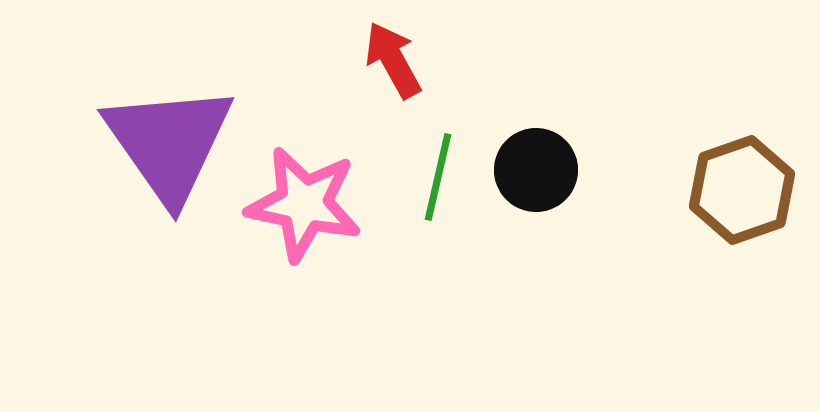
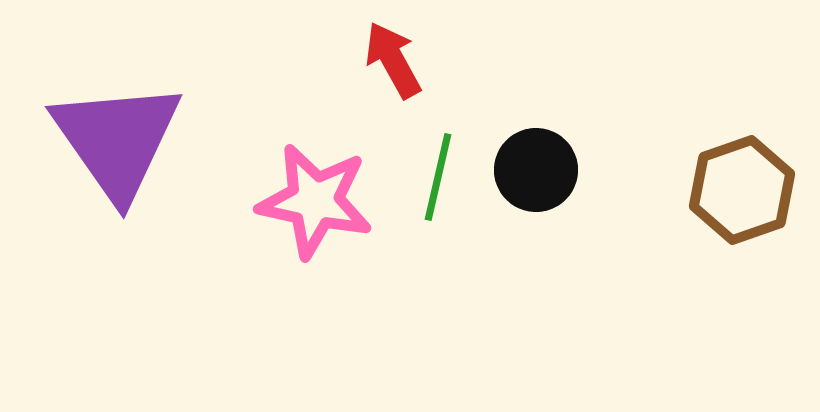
purple triangle: moved 52 px left, 3 px up
pink star: moved 11 px right, 3 px up
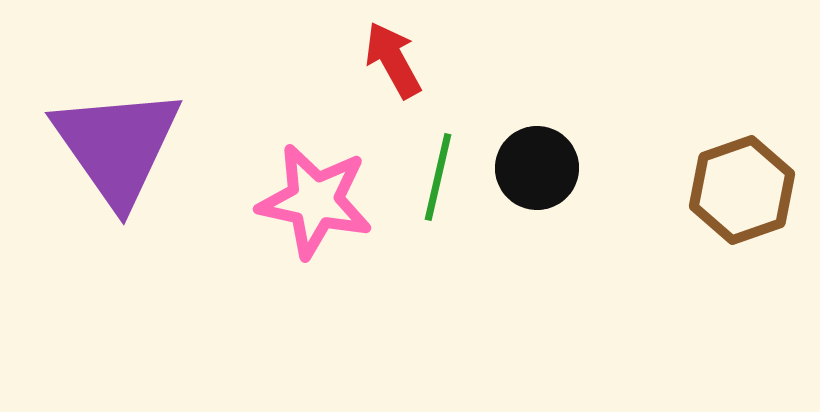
purple triangle: moved 6 px down
black circle: moved 1 px right, 2 px up
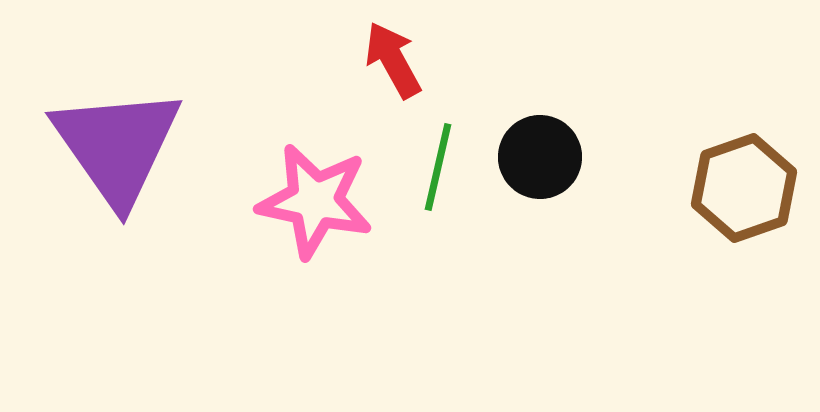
black circle: moved 3 px right, 11 px up
green line: moved 10 px up
brown hexagon: moved 2 px right, 2 px up
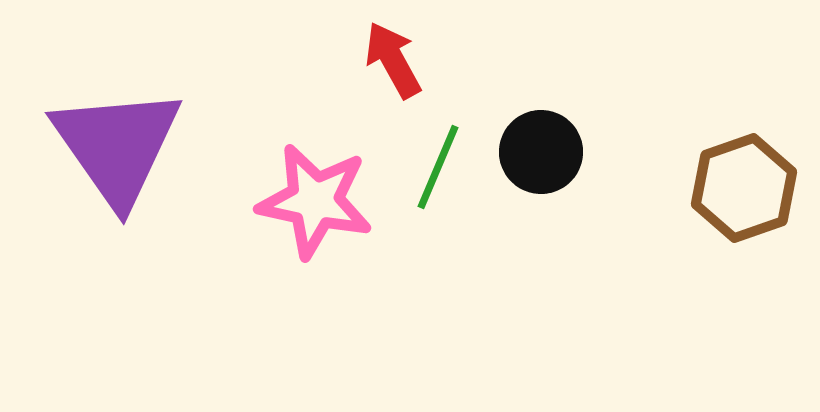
black circle: moved 1 px right, 5 px up
green line: rotated 10 degrees clockwise
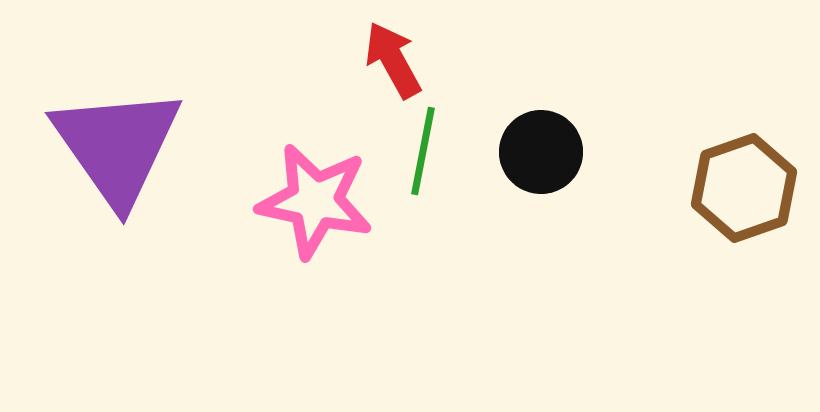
green line: moved 15 px left, 16 px up; rotated 12 degrees counterclockwise
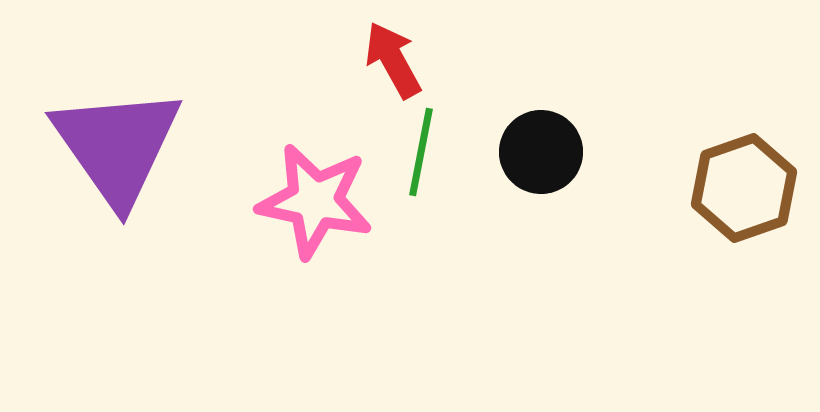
green line: moved 2 px left, 1 px down
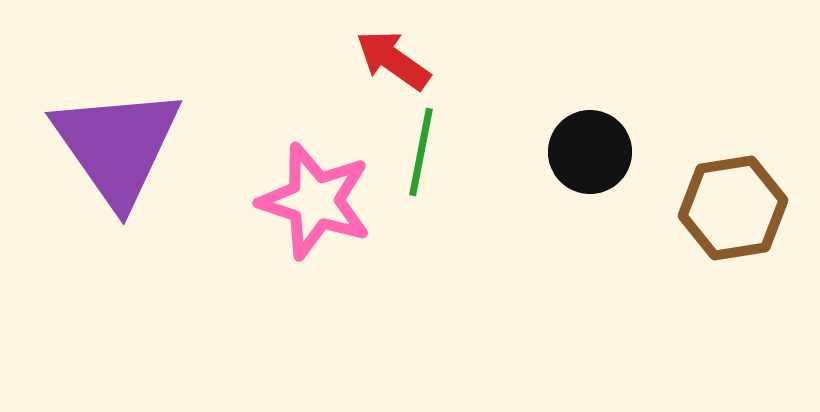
red arrow: rotated 26 degrees counterclockwise
black circle: moved 49 px right
brown hexagon: moved 11 px left, 20 px down; rotated 10 degrees clockwise
pink star: rotated 6 degrees clockwise
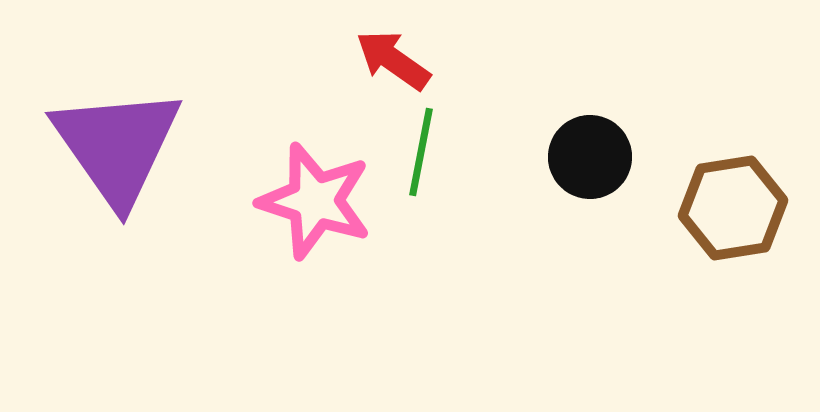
black circle: moved 5 px down
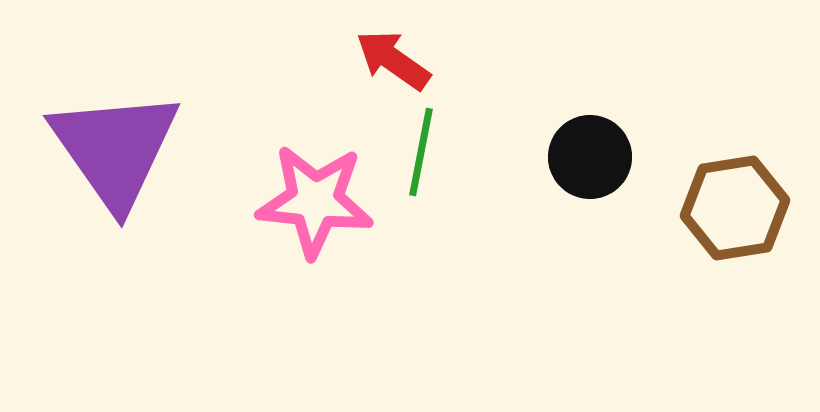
purple triangle: moved 2 px left, 3 px down
pink star: rotated 12 degrees counterclockwise
brown hexagon: moved 2 px right
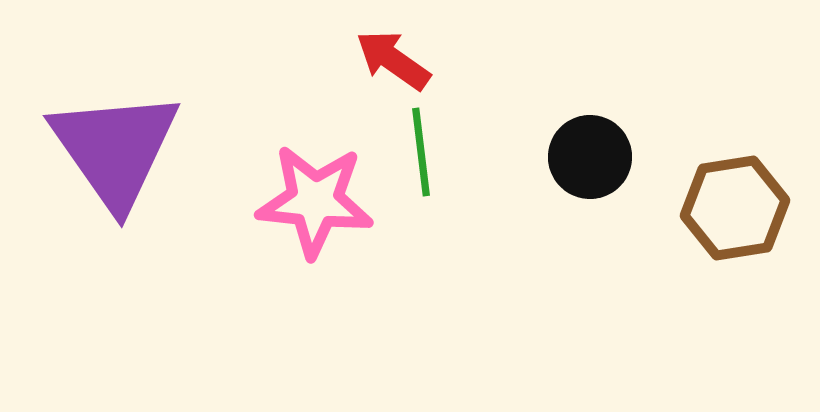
green line: rotated 18 degrees counterclockwise
